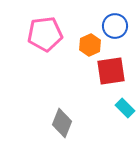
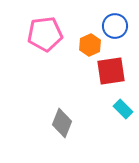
cyan rectangle: moved 2 px left, 1 px down
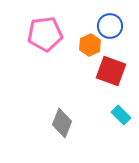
blue circle: moved 5 px left
red square: rotated 28 degrees clockwise
cyan rectangle: moved 2 px left, 6 px down
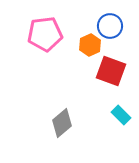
gray diamond: rotated 28 degrees clockwise
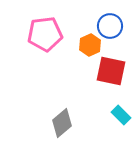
red square: rotated 8 degrees counterclockwise
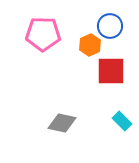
pink pentagon: moved 2 px left; rotated 8 degrees clockwise
red square: rotated 12 degrees counterclockwise
cyan rectangle: moved 1 px right, 6 px down
gray diamond: rotated 52 degrees clockwise
